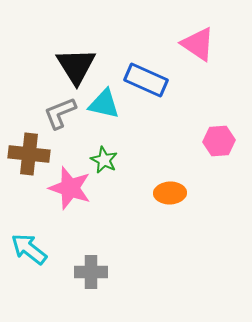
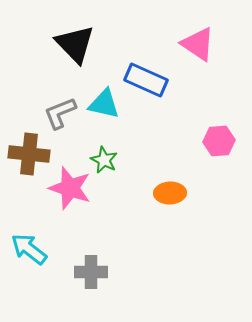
black triangle: moved 1 px left, 22 px up; rotated 12 degrees counterclockwise
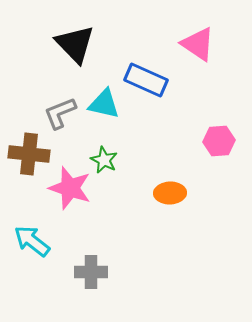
cyan arrow: moved 3 px right, 8 px up
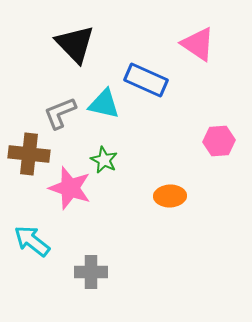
orange ellipse: moved 3 px down
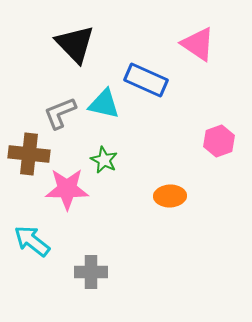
pink hexagon: rotated 16 degrees counterclockwise
pink star: moved 3 px left, 1 px down; rotated 18 degrees counterclockwise
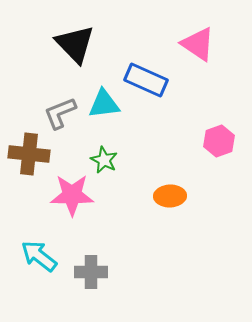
cyan triangle: rotated 20 degrees counterclockwise
pink star: moved 5 px right, 6 px down
cyan arrow: moved 7 px right, 15 px down
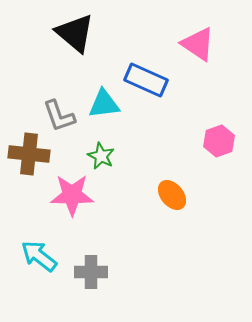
black triangle: moved 11 px up; rotated 6 degrees counterclockwise
gray L-shape: moved 1 px left, 3 px down; rotated 87 degrees counterclockwise
green star: moved 3 px left, 4 px up
orange ellipse: moved 2 px right, 1 px up; rotated 52 degrees clockwise
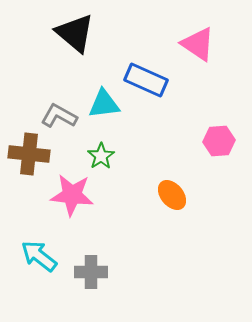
gray L-shape: rotated 138 degrees clockwise
pink hexagon: rotated 16 degrees clockwise
green star: rotated 12 degrees clockwise
pink star: rotated 6 degrees clockwise
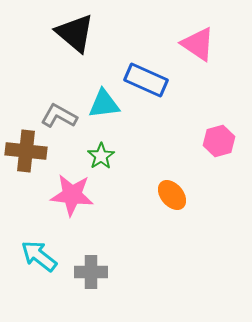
pink hexagon: rotated 12 degrees counterclockwise
brown cross: moved 3 px left, 3 px up
